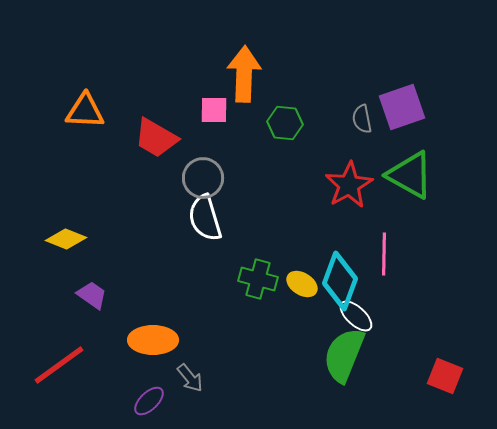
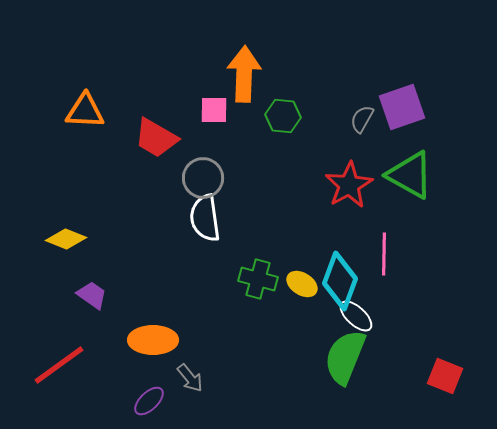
gray semicircle: rotated 40 degrees clockwise
green hexagon: moved 2 px left, 7 px up
white semicircle: rotated 9 degrees clockwise
green semicircle: moved 1 px right, 2 px down
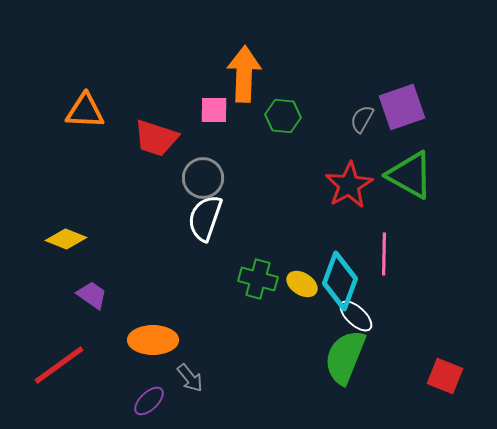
red trapezoid: rotated 12 degrees counterclockwise
white semicircle: rotated 27 degrees clockwise
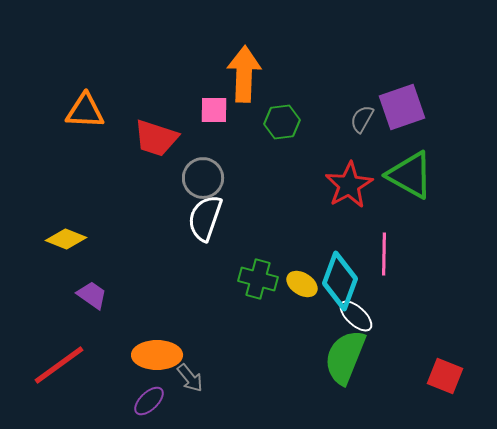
green hexagon: moved 1 px left, 6 px down; rotated 12 degrees counterclockwise
orange ellipse: moved 4 px right, 15 px down
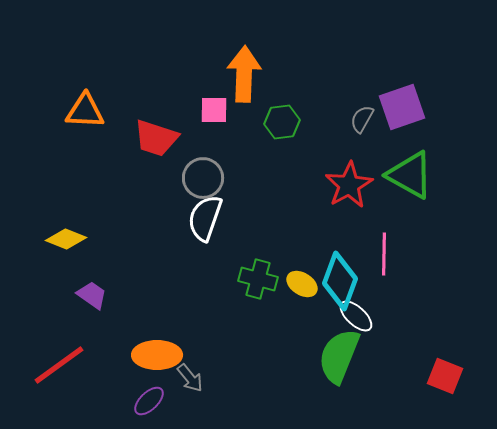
green semicircle: moved 6 px left, 1 px up
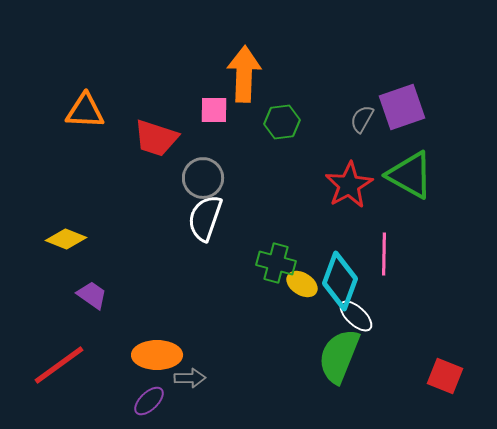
green cross: moved 18 px right, 16 px up
gray arrow: rotated 52 degrees counterclockwise
